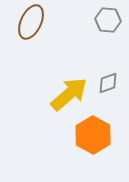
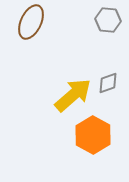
yellow arrow: moved 4 px right, 1 px down
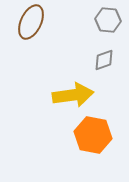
gray diamond: moved 4 px left, 23 px up
yellow arrow: rotated 33 degrees clockwise
orange hexagon: rotated 18 degrees counterclockwise
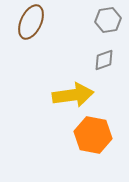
gray hexagon: rotated 15 degrees counterclockwise
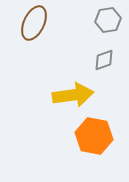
brown ellipse: moved 3 px right, 1 px down
orange hexagon: moved 1 px right, 1 px down
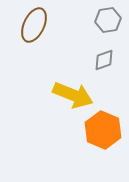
brown ellipse: moved 2 px down
yellow arrow: rotated 30 degrees clockwise
orange hexagon: moved 9 px right, 6 px up; rotated 12 degrees clockwise
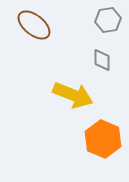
brown ellipse: rotated 76 degrees counterclockwise
gray diamond: moved 2 px left; rotated 70 degrees counterclockwise
orange hexagon: moved 9 px down
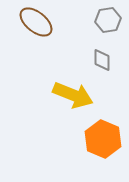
brown ellipse: moved 2 px right, 3 px up
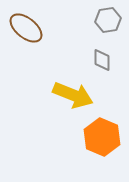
brown ellipse: moved 10 px left, 6 px down
orange hexagon: moved 1 px left, 2 px up
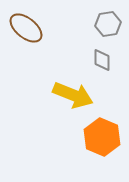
gray hexagon: moved 4 px down
